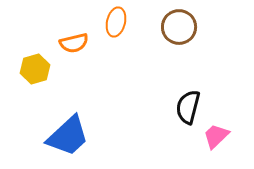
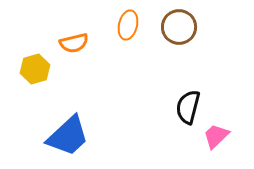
orange ellipse: moved 12 px right, 3 px down
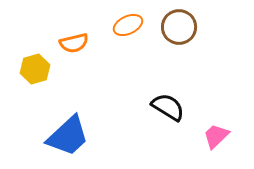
orange ellipse: rotated 52 degrees clockwise
black semicircle: moved 20 px left; rotated 108 degrees clockwise
